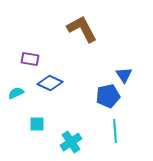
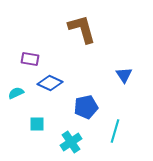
brown L-shape: rotated 12 degrees clockwise
blue pentagon: moved 22 px left, 11 px down
cyan line: rotated 20 degrees clockwise
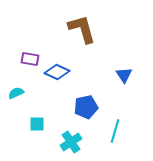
blue diamond: moved 7 px right, 11 px up
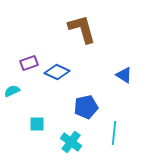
purple rectangle: moved 1 px left, 4 px down; rotated 30 degrees counterclockwise
blue triangle: rotated 24 degrees counterclockwise
cyan semicircle: moved 4 px left, 2 px up
cyan line: moved 1 px left, 2 px down; rotated 10 degrees counterclockwise
cyan cross: rotated 20 degrees counterclockwise
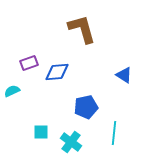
blue diamond: rotated 30 degrees counterclockwise
cyan square: moved 4 px right, 8 px down
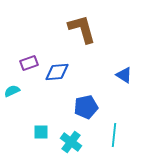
cyan line: moved 2 px down
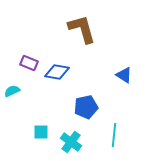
purple rectangle: rotated 42 degrees clockwise
blue diamond: rotated 15 degrees clockwise
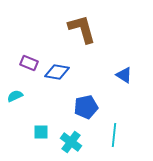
cyan semicircle: moved 3 px right, 5 px down
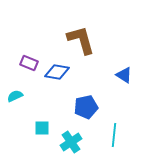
brown L-shape: moved 1 px left, 11 px down
cyan square: moved 1 px right, 4 px up
cyan cross: rotated 20 degrees clockwise
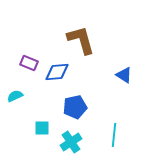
blue diamond: rotated 15 degrees counterclockwise
blue pentagon: moved 11 px left
